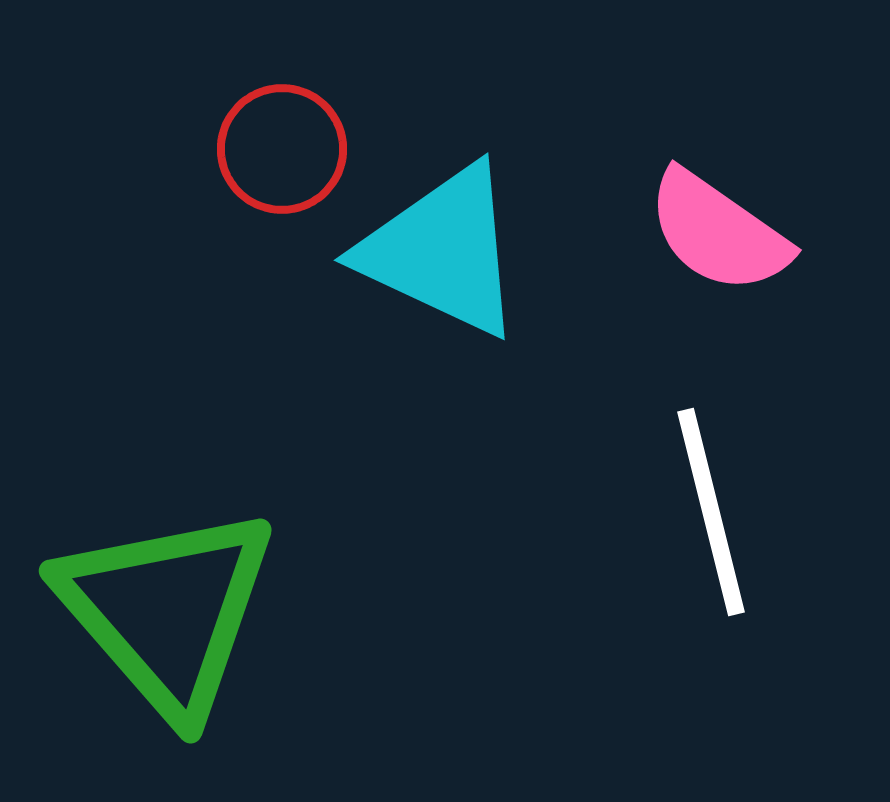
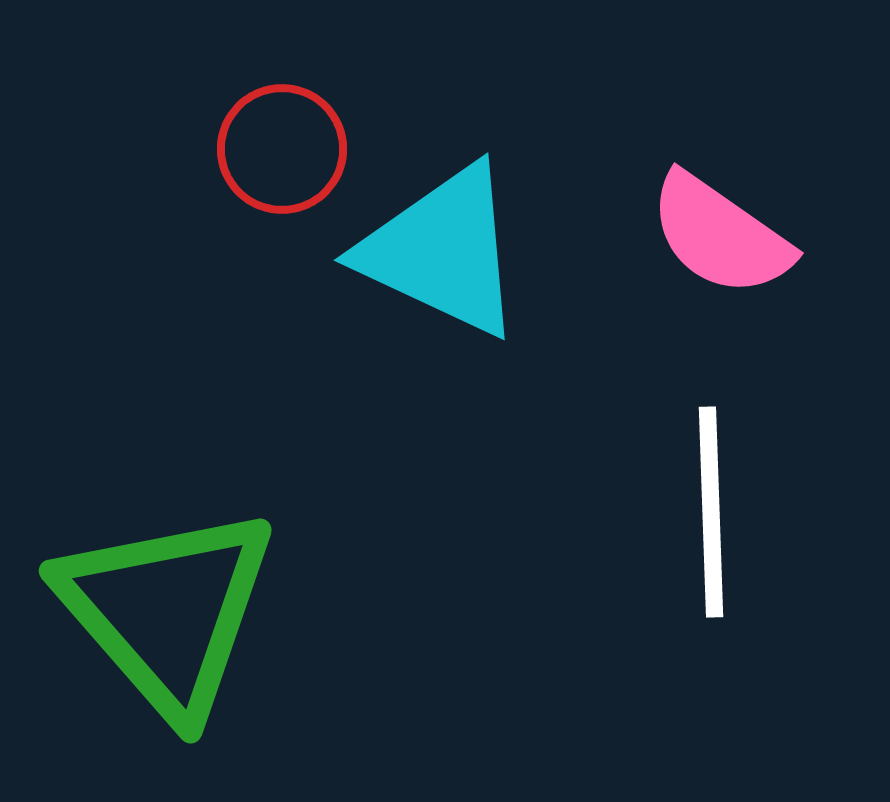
pink semicircle: moved 2 px right, 3 px down
white line: rotated 12 degrees clockwise
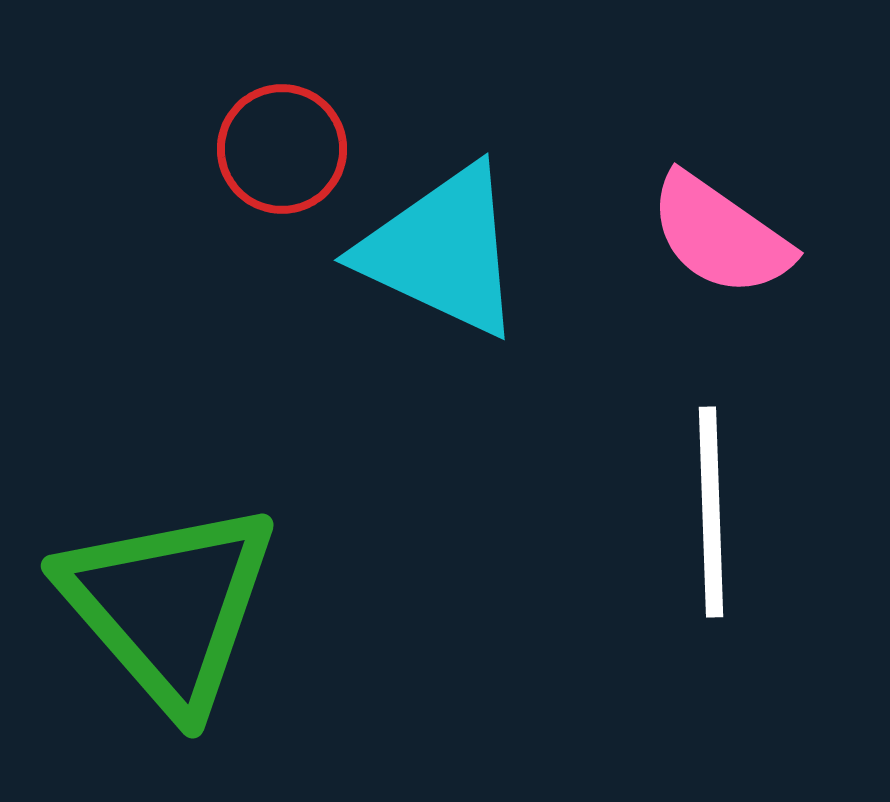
green triangle: moved 2 px right, 5 px up
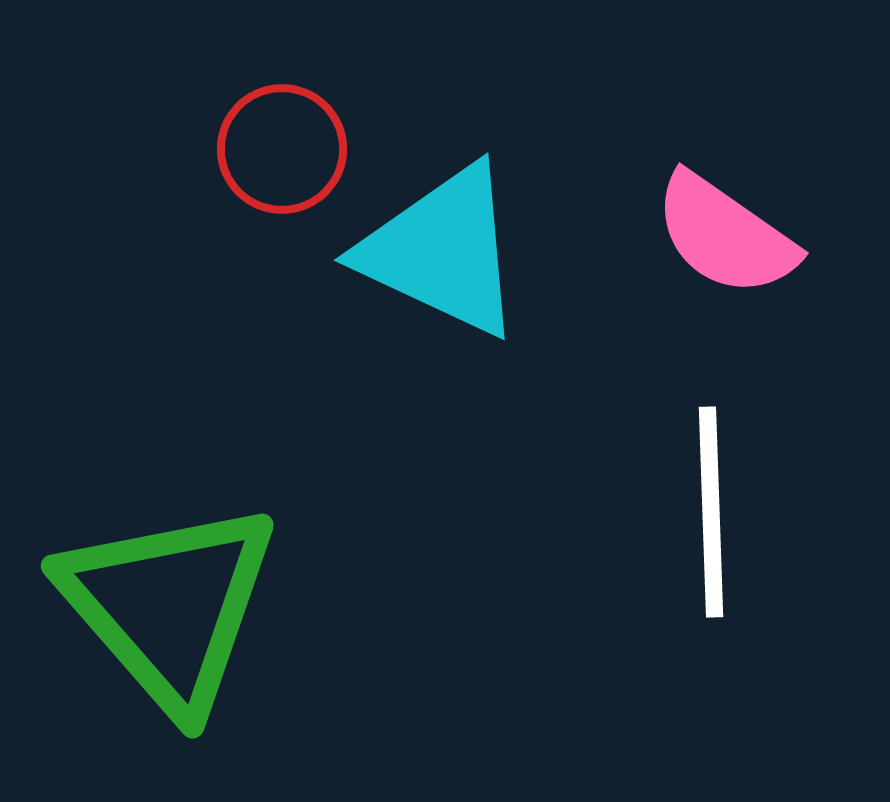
pink semicircle: moved 5 px right
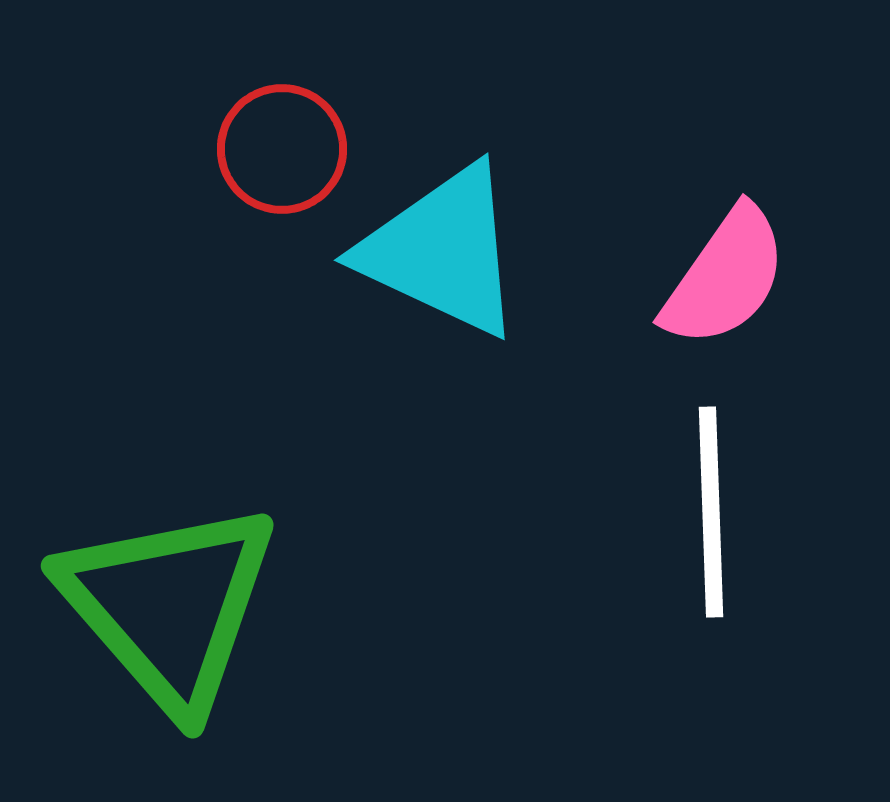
pink semicircle: moved 42 px down; rotated 90 degrees counterclockwise
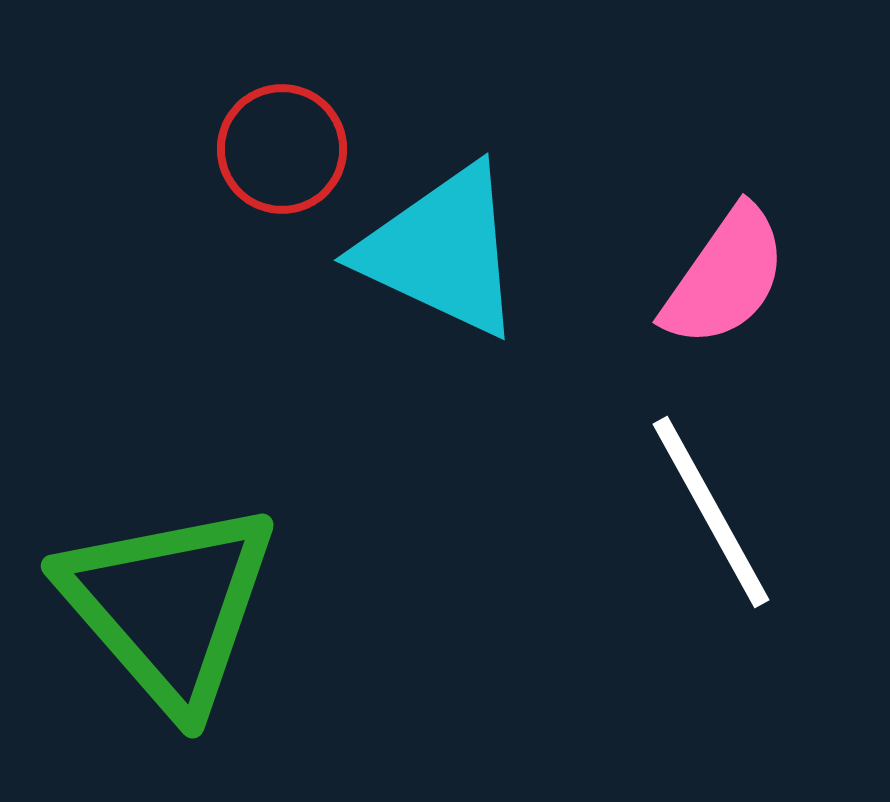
white line: rotated 27 degrees counterclockwise
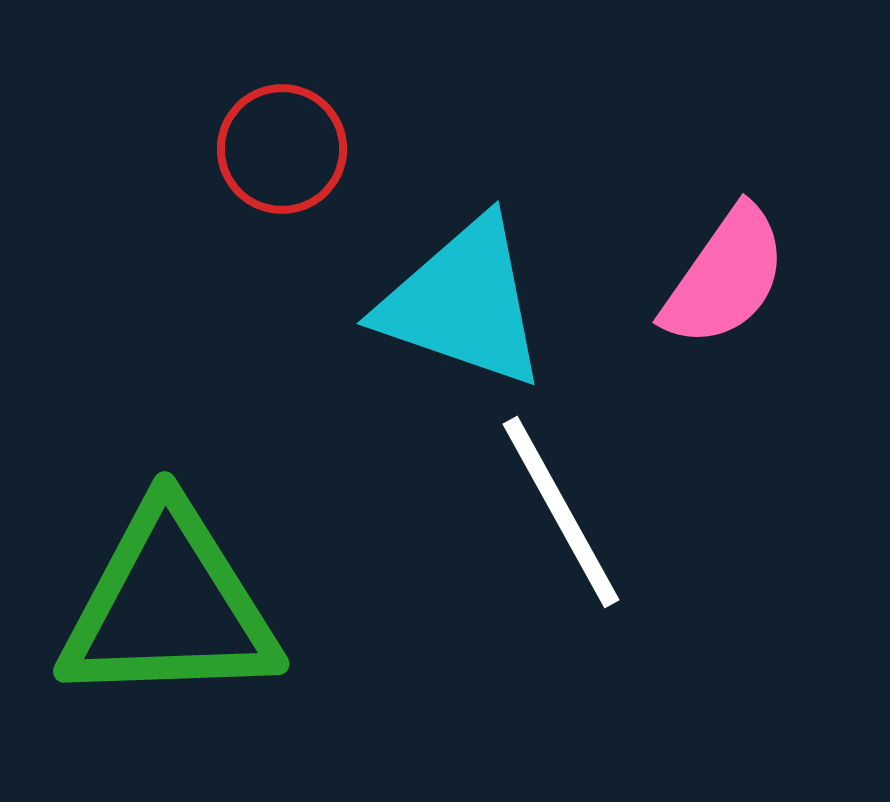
cyan triangle: moved 21 px right, 52 px down; rotated 6 degrees counterclockwise
white line: moved 150 px left
green triangle: rotated 51 degrees counterclockwise
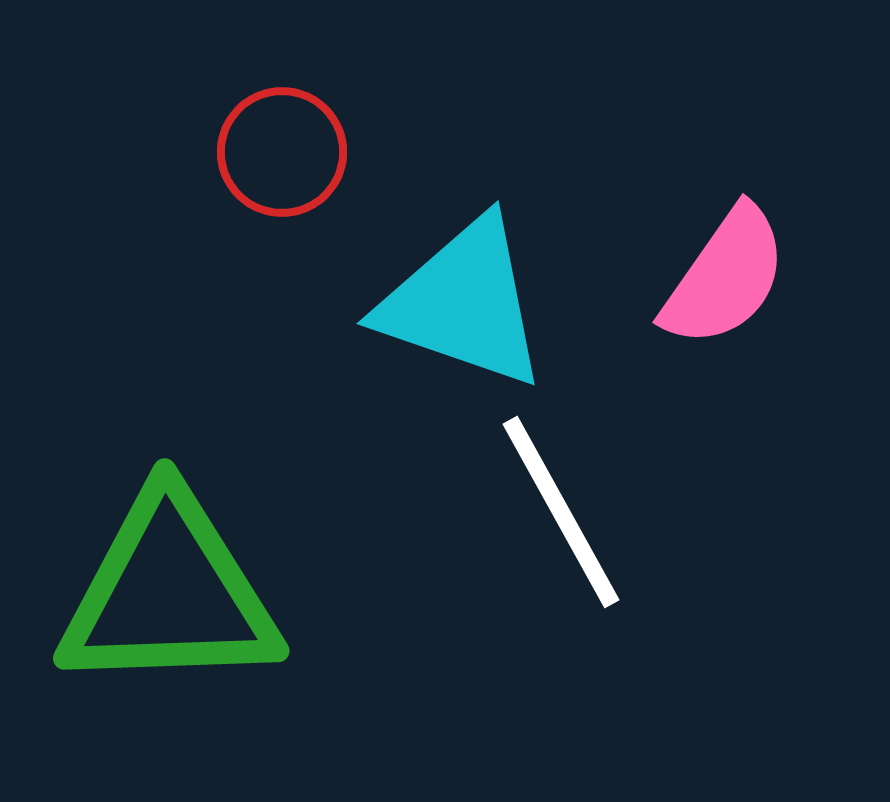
red circle: moved 3 px down
green triangle: moved 13 px up
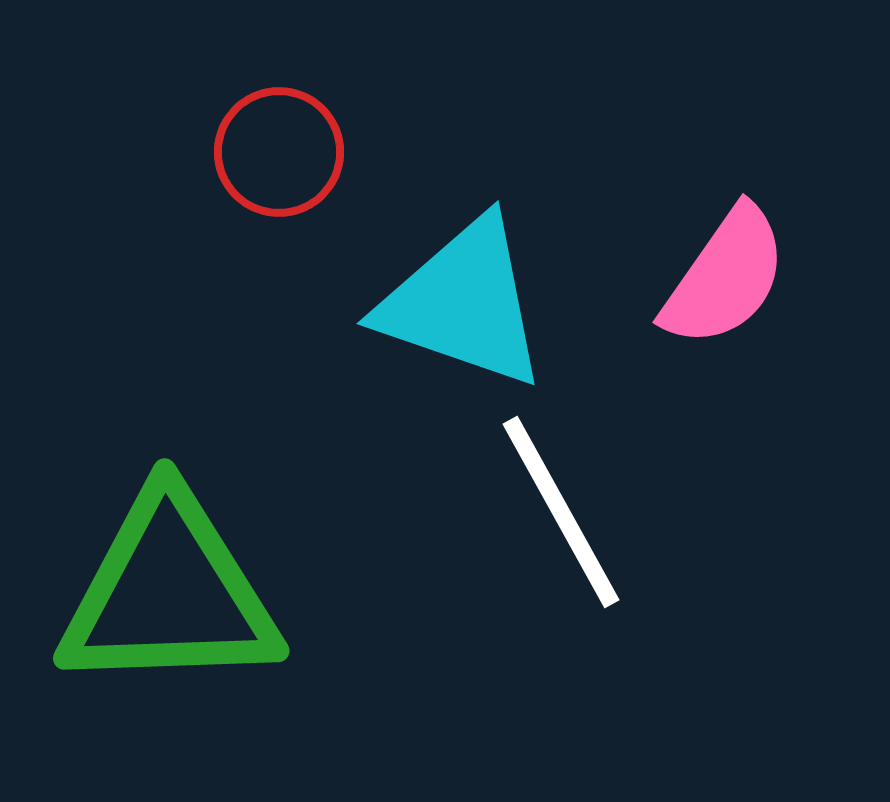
red circle: moved 3 px left
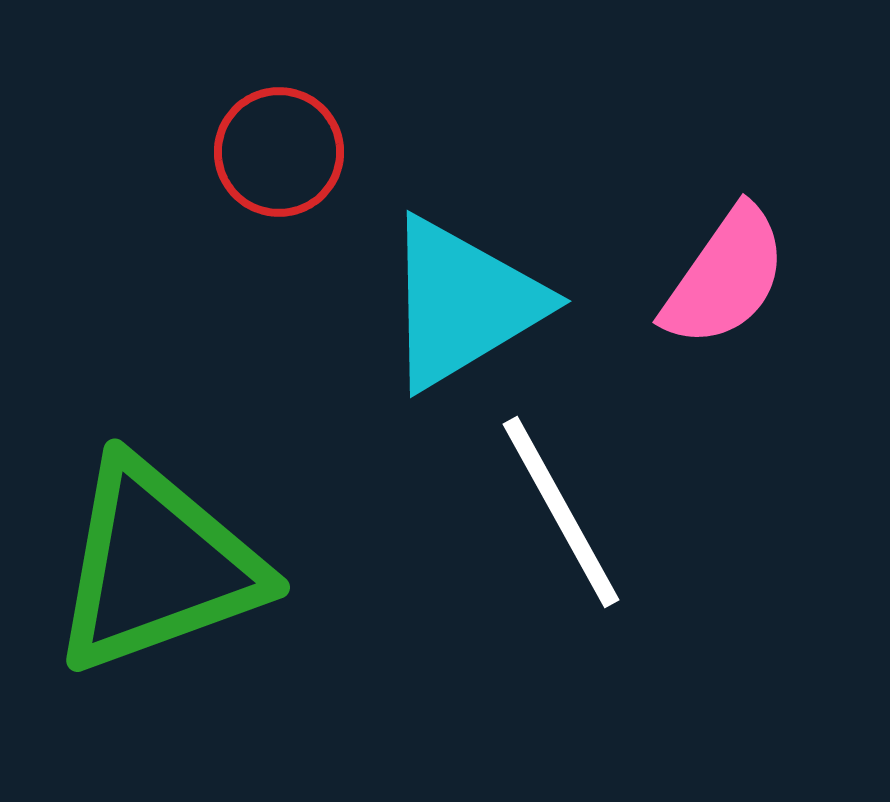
cyan triangle: rotated 50 degrees counterclockwise
green triangle: moved 12 px left, 27 px up; rotated 18 degrees counterclockwise
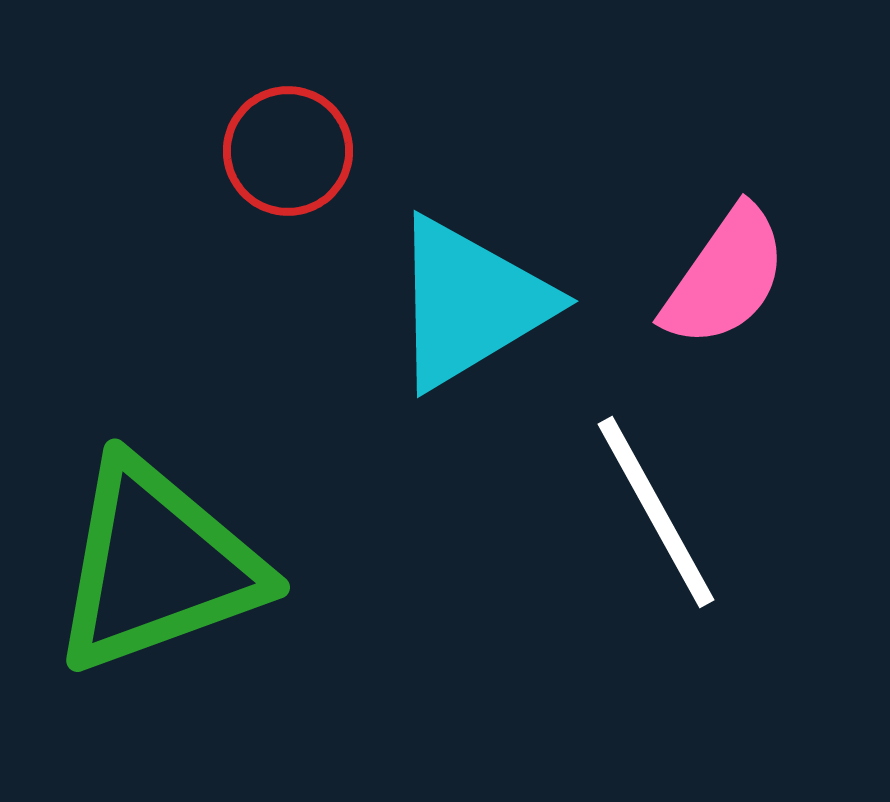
red circle: moved 9 px right, 1 px up
cyan triangle: moved 7 px right
white line: moved 95 px right
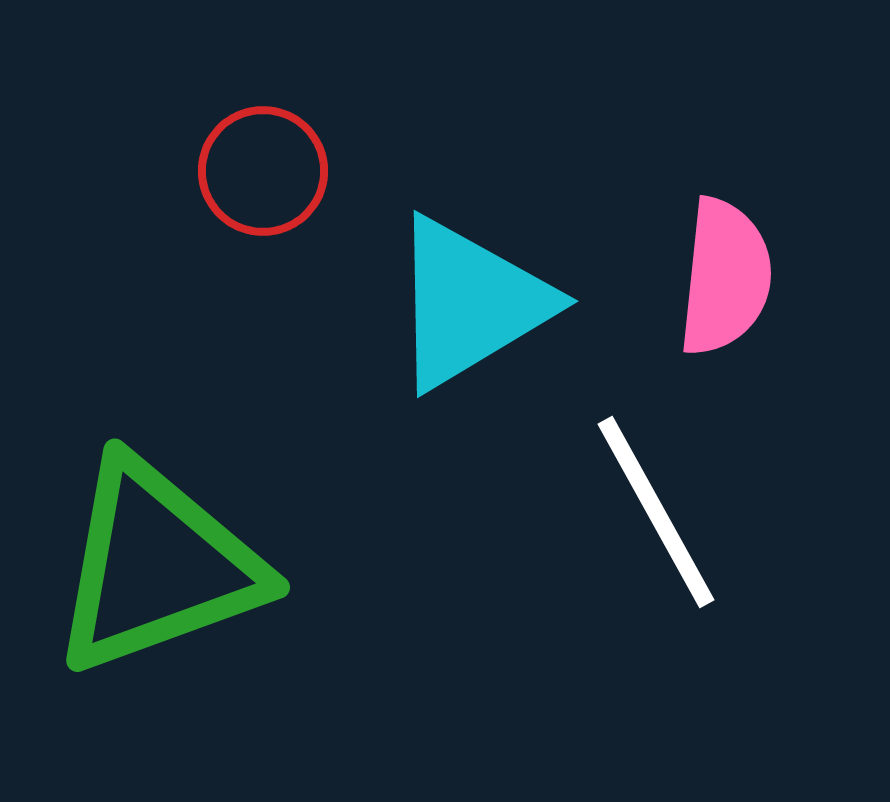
red circle: moved 25 px left, 20 px down
pink semicircle: rotated 29 degrees counterclockwise
